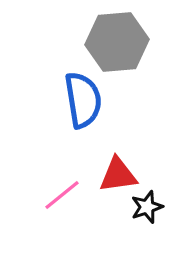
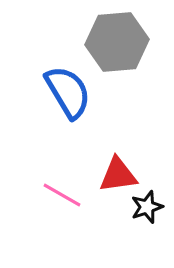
blue semicircle: moved 15 px left, 8 px up; rotated 22 degrees counterclockwise
pink line: rotated 69 degrees clockwise
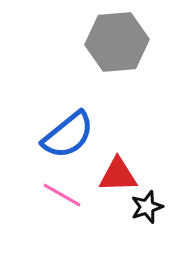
blue semicircle: moved 43 px down; rotated 82 degrees clockwise
red triangle: rotated 6 degrees clockwise
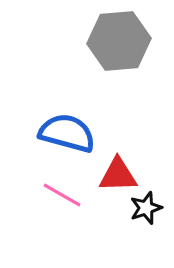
gray hexagon: moved 2 px right, 1 px up
blue semicircle: moved 1 px left, 2 px up; rotated 126 degrees counterclockwise
black star: moved 1 px left, 1 px down
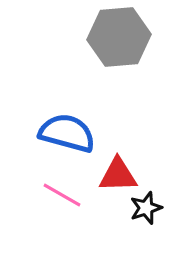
gray hexagon: moved 4 px up
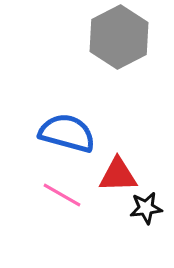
gray hexagon: rotated 22 degrees counterclockwise
black star: rotated 12 degrees clockwise
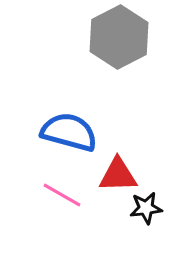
blue semicircle: moved 2 px right, 1 px up
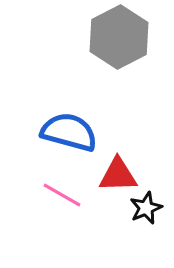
black star: rotated 16 degrees counterclockwise
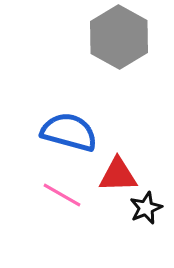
gray hexagon: rotated 4 degrees counterclockwise
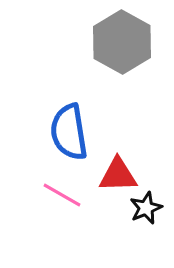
gray hexagon: moved 3 px right, 5 px down
blue semicircle: rotated 114 degrees counterclockwise
